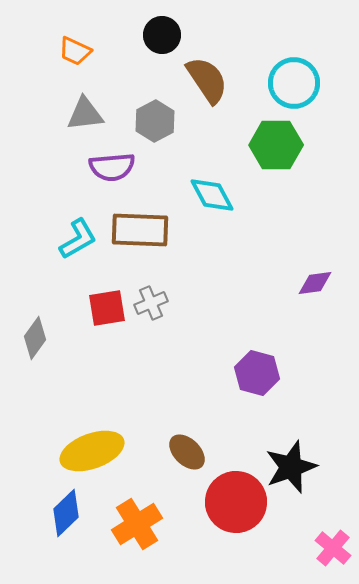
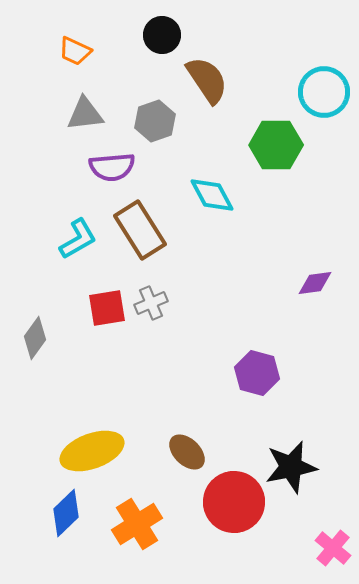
cyan circle: moved 30 px right, 9 px down
gray hexagon: rotated 9 degrees clockwise
brown rectangle: rotated 56 degrees clockwise
black star: rotated 8 degrees clockwise
red circle: moved 2 px left
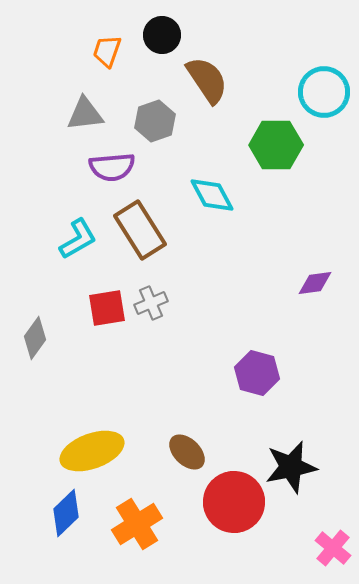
orange trapezoid: moved 32 px right; rotated 84 degrees clockwise
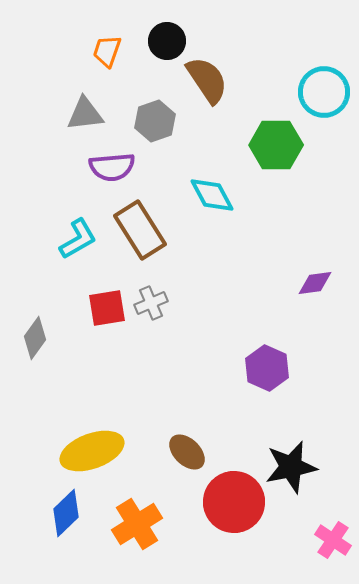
black circle: moved 5 px right, 6 px down
purple hexagon: moved 10 px right, 5 px up; rotated 9 degrees clockwise
pink cross: moved 8 px up; rotated 6 degrees counterclockwise
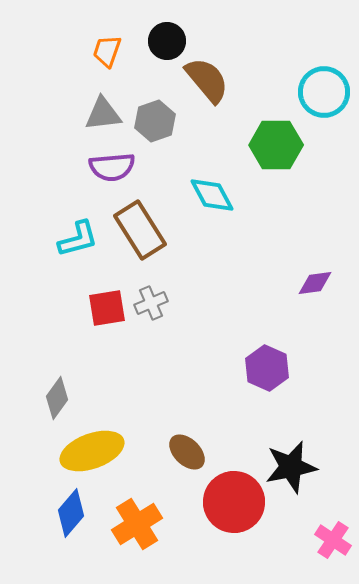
brown semicircle: rotated 6 degrees counterclockwise
gray triangle: moved 18 px right
cyan L-shape: rotated 15 degrees clockwise
gray diamond: moved 22 px right, 60 px down
blue diamond: moved 5 px right; rotated 6 degrees counterclockwise
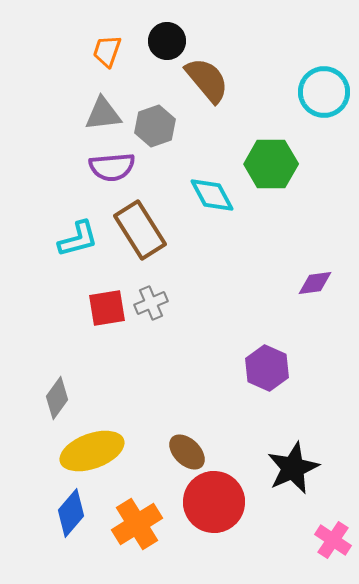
gray hexagon: moved 5 px down
green hexagon: moved 5 px left, 19 px down
black star: moved 2 px right, 1 px down; rotated 12 degrees counterclockwise
red circle: moved 20 px left
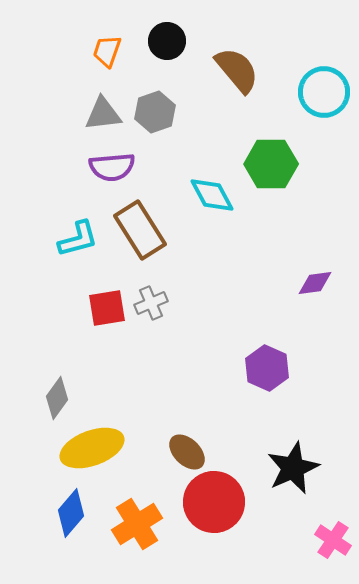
brown semicircle: moved 30 px right, 10 px up
gray hexagon: moved 14 px up
yellow ellipse: moved 3 px up
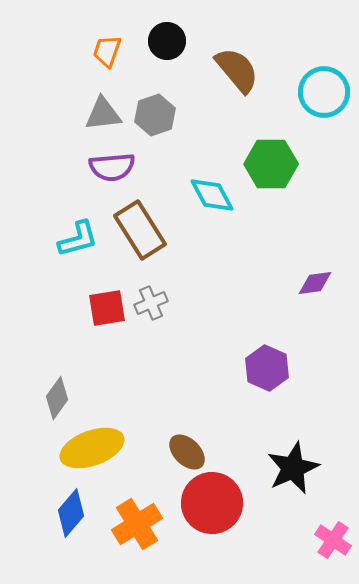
gray hexagon: moved 3 px down
red circle: moved 2 px left, 1 px down
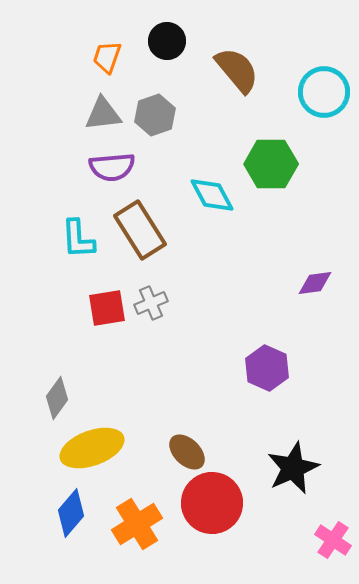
orange trapezoid: moved 6 px down
cyan L-shape: rotated 102 degrees clockwise
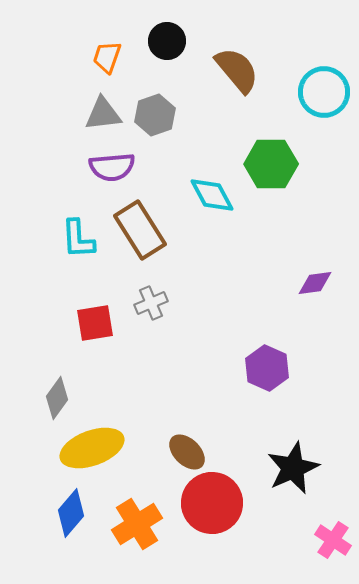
red square: moved 12 px left, 15 px down
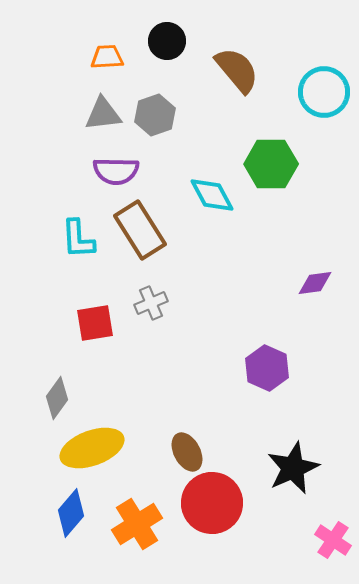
orange trapezoid: rotated 68 degrees clockwise
purple semicircle: moved 4 px right, 4 px down; rotated 6 degrees clockwise
brown ellipse: rotated 18 degrees clockwise
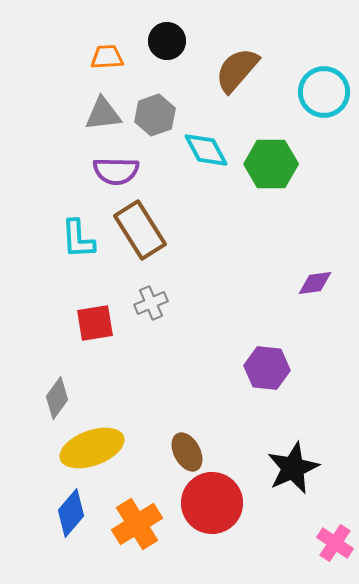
brown semicircle: rotated 99 degrees counterclockwise
cyan diamond: moved 6 px left, 45 px up
purple hexagon: rotated 18 degrees counterclockwise
pink cross: moved 2 px right, 3 px down
